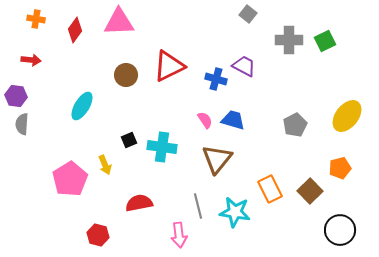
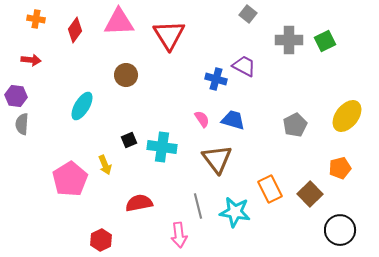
red triangle: moved 31 px up; rotated 36 degrees counterclockwise
pink semicircle: moved 3 px left, 1 px up
brown triangle: rotated 16 degrees counterclockwise
brown square: moved 3 px down
red hexagon: moved 3 px right, 5 px down; rotated 20 degrees clockwise
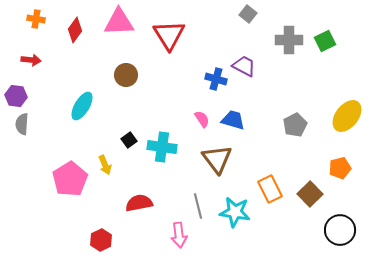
black square: rotated 14 degrees counterclockwise
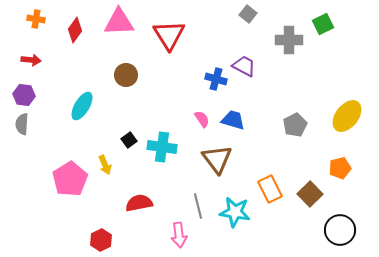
green square: moved 2 px left, 17 px up
purple hexagon: moved 8 px right, 1 px up
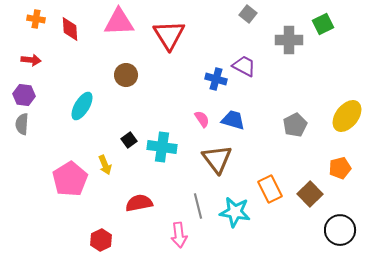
red diamond: moved 5 px left, 1 px up; rotated 40 degrees counterclockwise
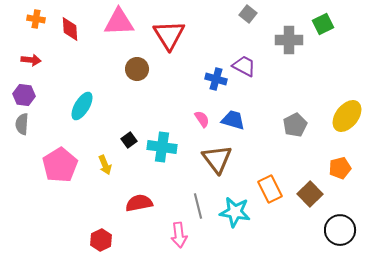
brown circle: moved 11 px right, 6 px up
pink pentagon: moved 10 px left, 14 px up
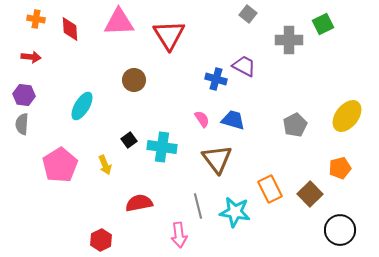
red arrow: moved 3 px up
brown circle: moved 3 px left, 11 px down
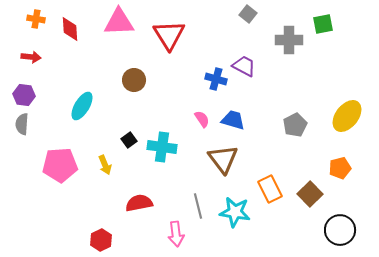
green square: rotated 15 degrees clockwise
brown triangle: moved 6 px right
pink pentagon: rotated 28 degrees clockwise
pink arrow: moved 3 px left, 1 px up
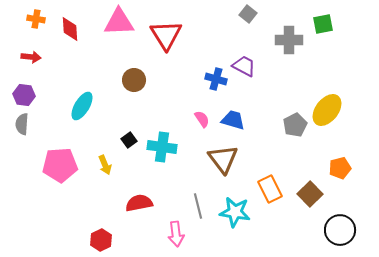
red triangle: moved 3 px left
yellow ellipse: moved 20 px left, 6 px up
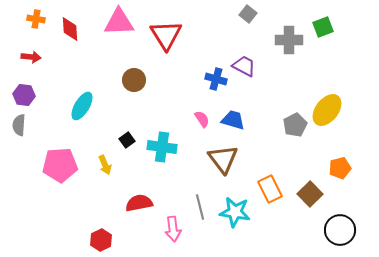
green square: moved 3 px down; rotated 10 degrees counterclockwise
gray semicircle: moved 3 px left, 1 px down
black square: moved 2 px left
gray line: moved 2 px right, 1 px down
pink arrow: moved 3 px left, 5 px up
